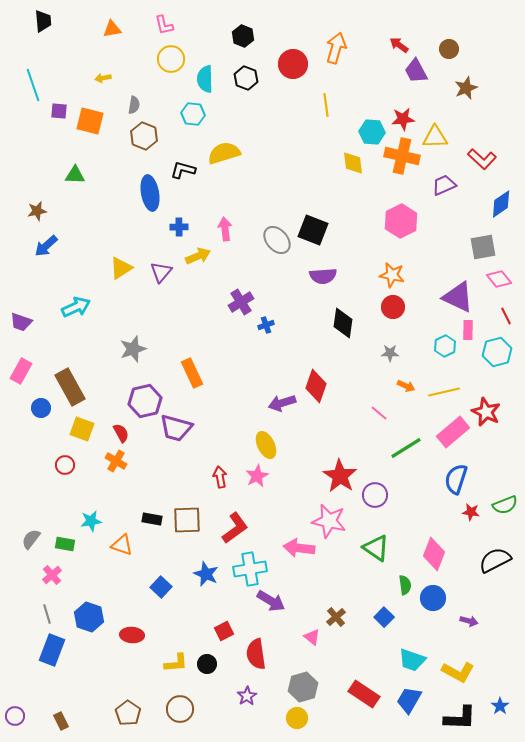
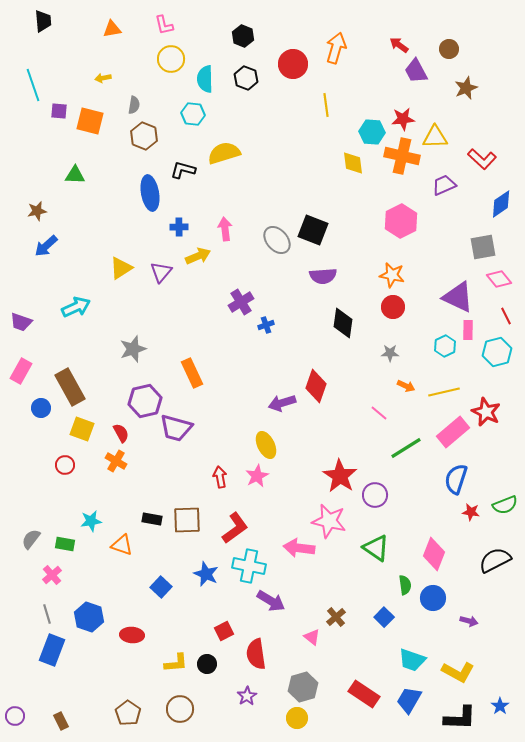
cyan cross at (250, 569): moved 1 px left, 3 px up; rotated 20 degrees clockwise
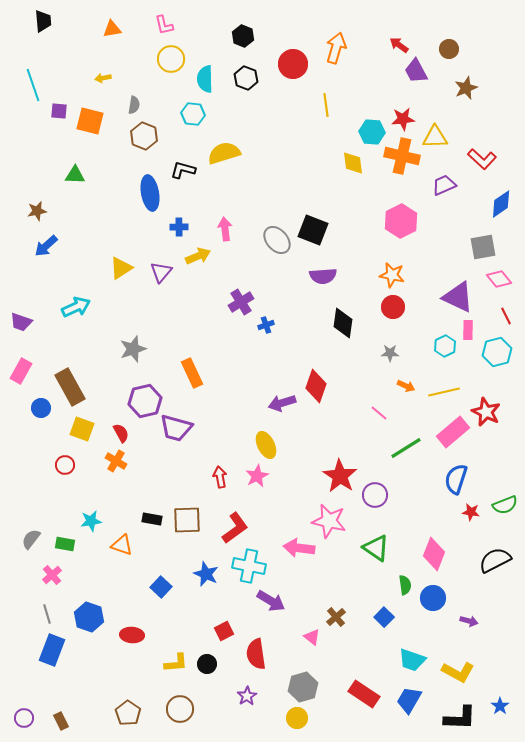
purple circle at (15, 716): moved 9 px right, 2 px down
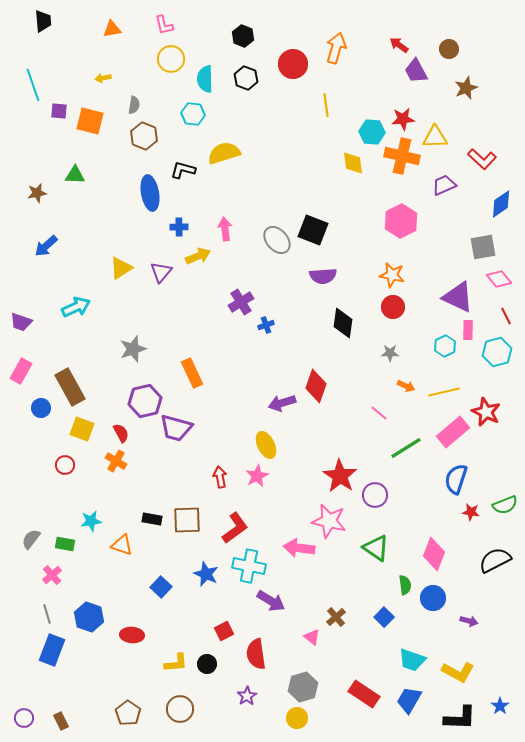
brown star at (37, 211): moved 18 px up
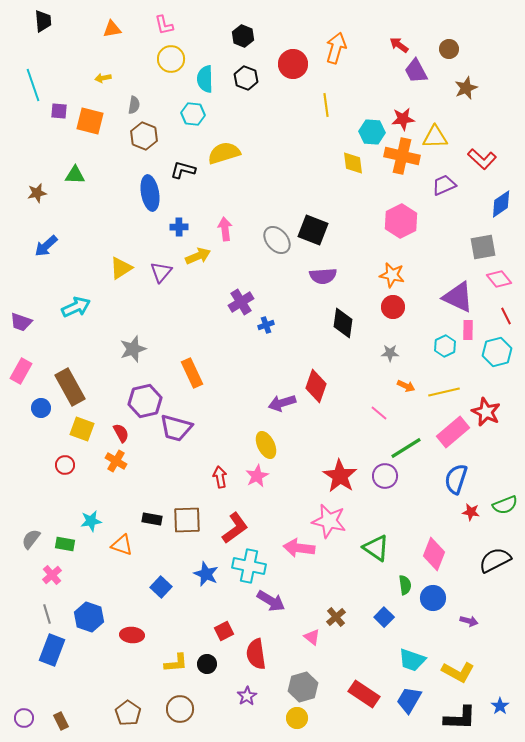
purple circle at (375, 495): moved 10 px right, 19 px up
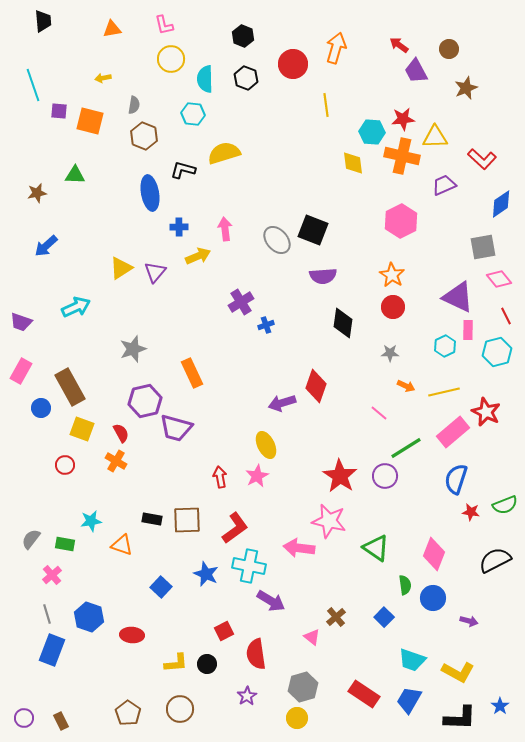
purple triangle at (161, 272): moved 6 px left
orange star at (392, 275): rotated 20 degrees clockwise
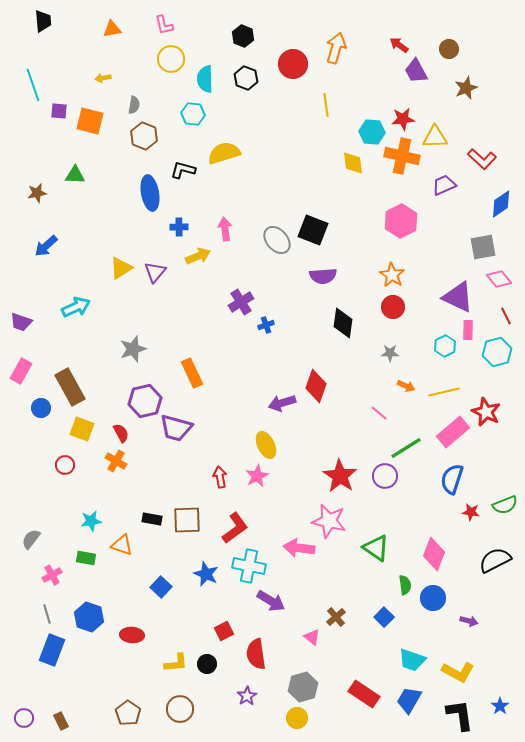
blue semicircle at (456, 479): moved 4 px left
green rectangle at (65, 544): moved 21 px right, 14 px down
pink cross at (52, 575): rotated 12 degrees clockwise
black L-shape at (460, 718): moved 3 px up; rotated 100 degrees counterclockwise
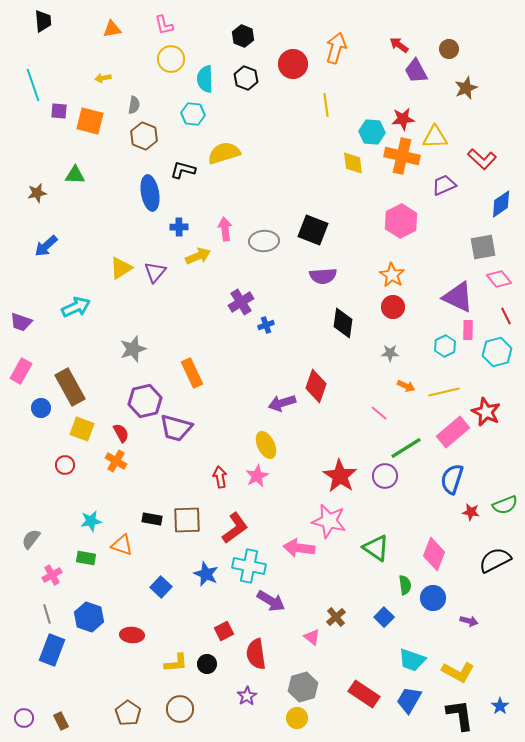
gray ellipse at (277, 240): moved 13 px left, 1 px down; rotated 52 degrees counterclockwise
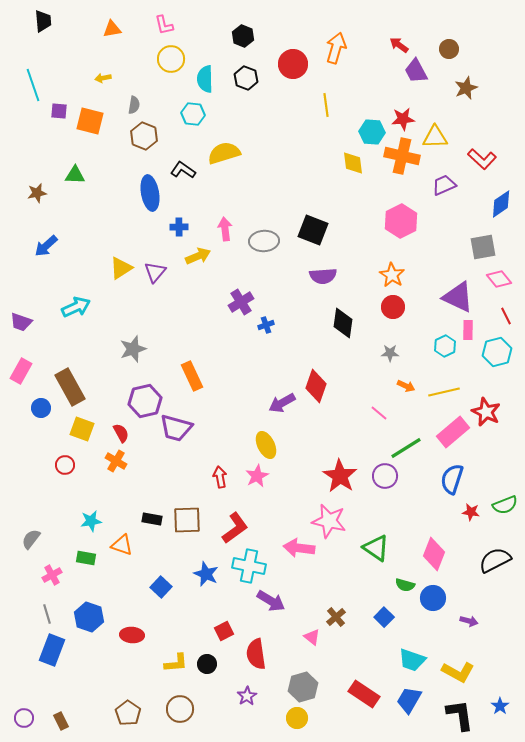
black L-shape at (183, 170): rotated 20 degrees clockwise
orange rectangle at (192, 373): moved 3 px down
purple arrow at (282, 403): rotated 12 degrees counterclockwise
green semicircle at (405, 585): rotated 114 degrees clockwise
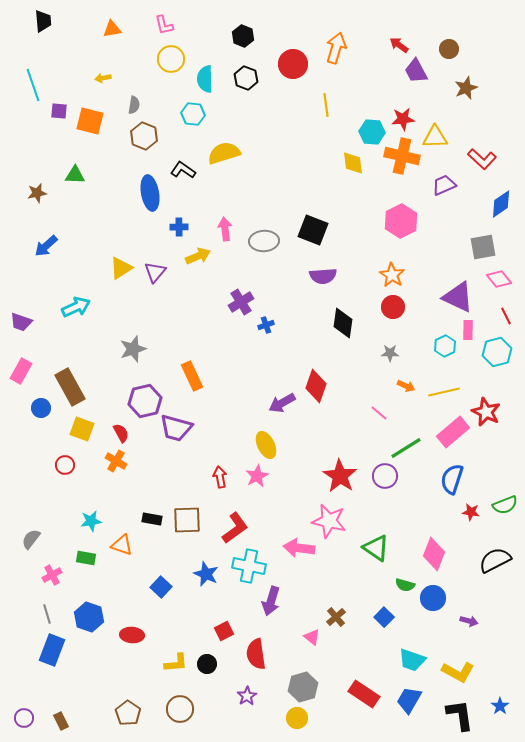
purple arrow at (271, 601): rotated 76 degrees clockwise
